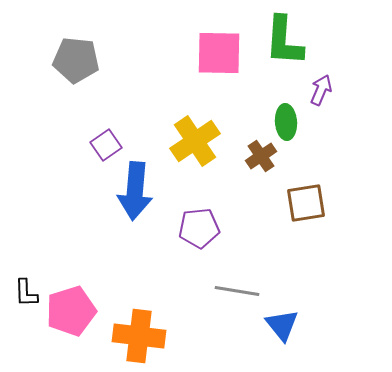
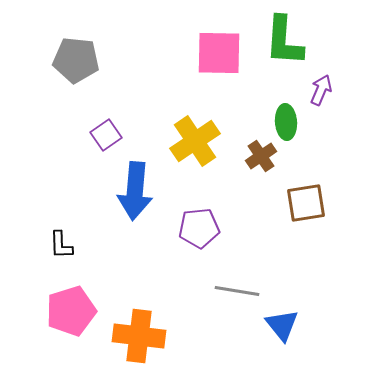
purple square: moved 10 px up
black L-shape: moved 35 px right, 48 px up
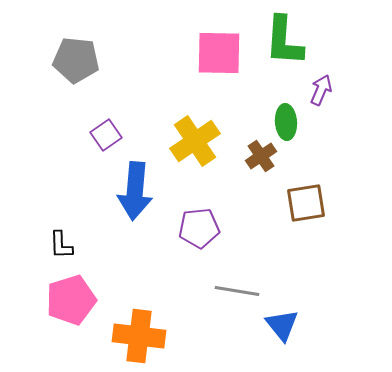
pink pentagon: moved 11 px up
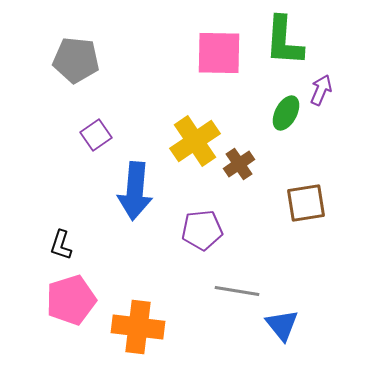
green ellipse: moved 9 px up; rotated 32 degrees clockwise
purple square: moved 10 px left
brown cross: moved 22 px left, 8 px down
purple pentagon: moved 3 px right, 2 px down
black L-shape: rotated 20 degrees clockwise
orange cross: moved 1 px left, 9 px up
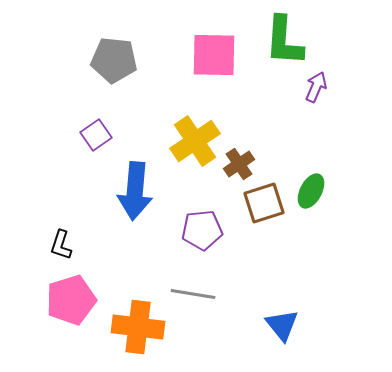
pink square: moved 5 px left, 2 px down
gray pentagon: moved 38 px right
purple arrow: moved 5 px left, 3 px up
green ellipse: moved 25 px right, 78 px down
brown square: moved 42 px left; rotated 9 degrees counterclockwise
gray line: moved 44 px left, 3 px down
